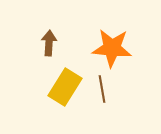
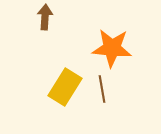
brown arrow: moved 4 px left, 26 px up
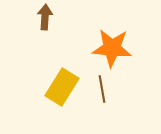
yellow rectangle: moved 3 px left
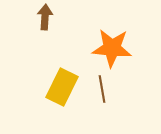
yellow rectangle: rotated 6 degrees counterclockwise
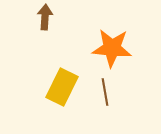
brown line: moved 3 px right, 3 px down
